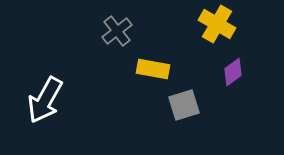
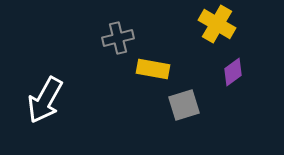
gray cross: moved 1 px right, 7 px down; rotated 24 degrees clockwise
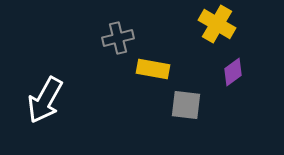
gray square: moved 2 px right; rotated 24 degrees clockwise
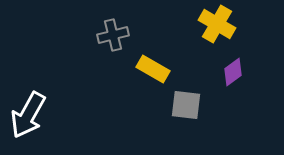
gray cross: moved 5 px left, 3 px up
yellow rectangle: rotated 20 degrees clockwise
white arrow: moved 17 px left, 15 px down
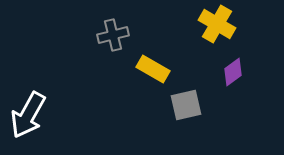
gray square: rotated 20 degrees counterclockwise
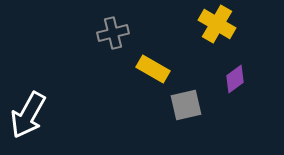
gray cross: moved 2 px up
purple diamond: moved 2 px right, 7 px down
